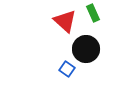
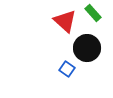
green rectangle: rotated 18 degrees counterclockwise
black circle: moved 1 px right, 1 px up
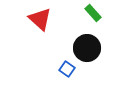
red triangle: moved 25 px left, 2 px up
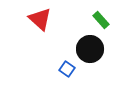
green rectangle: moved 8 px right, 7 px down
black circle: moved 3 px right, 1 px down
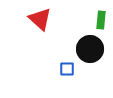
green rectangle: rotated 48 degrees clockwise
blue square: rotated 35 degrees counterclockwise
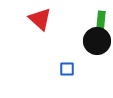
black circle: moved 7 px right, 8 px up
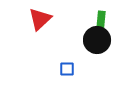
red triangle: rotated 35 degrees clockwise
black circle: moved 1 px up
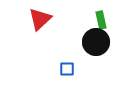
green rectangle: rotated 18 degrees counterclockwise
black circle: moved 1 px left, 2 px down
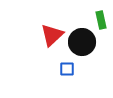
red triangle: moved 12 px right, 16 px down
black circle: moved 14 px left
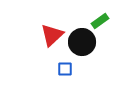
green rectangle: moved 1 px left, 1 px down; rotated 66 degrees clockwise
blue square: moved 2 px left
